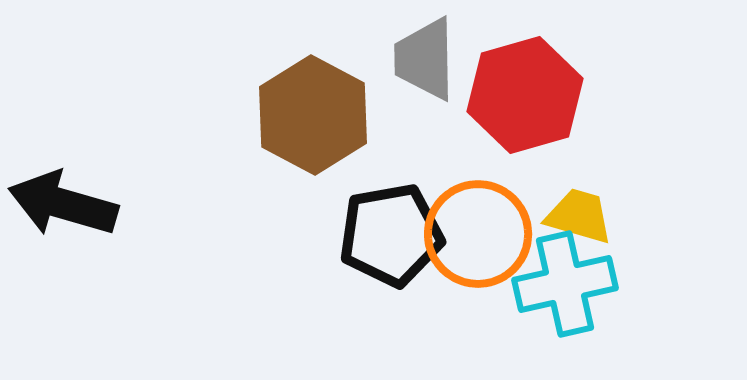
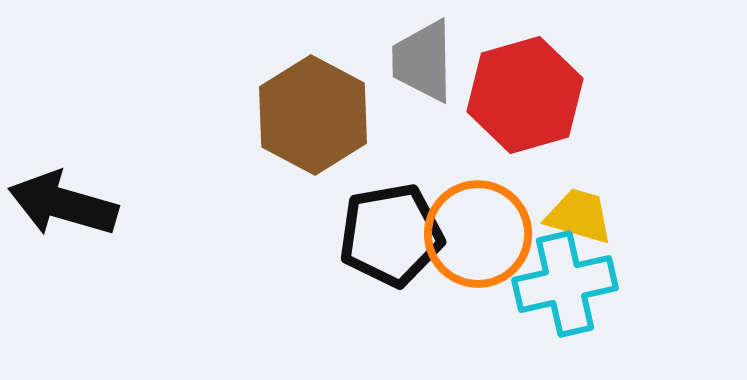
gray trapezoid: moved 2 px left, 2 px down
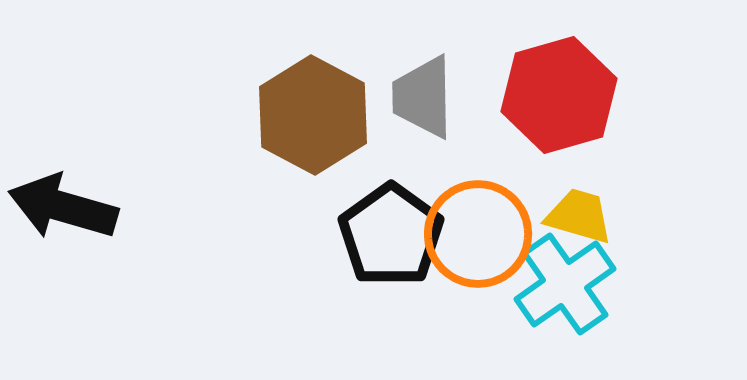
gray trapezoid: moved 36 px down
red hexagon: moved 34 px right
black arrow: moved 3 px down
black pentagon: rotated 26 degrees counterclockwise
cyan cross: rotated 22 degrees counterclockwise
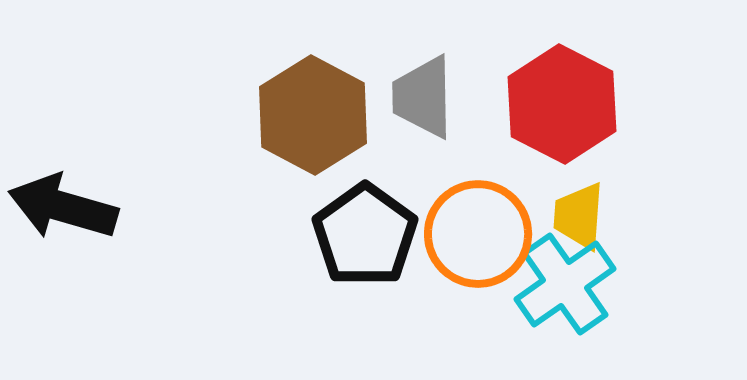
red hexagon: moved 3 px right, 9 px down; rotated 17 degrees counterclockwise
yellow trapezoid: rotated 102 degrees counterclockwise
black pentagon: moved 26 px left
